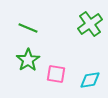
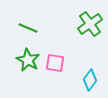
green star: rotated 10 degrees counterclockwise
pink square: moved 1 px left, 11 px up
cyan diamond: rotated 45 degrees counterclockwise
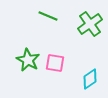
green line: moved 20 px right, 12 px up
cyan diamond: moved 1 px up; rotated 20 degrees clockwise
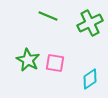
green cross: moved 1 px up; rotated 10 degrees clockwise
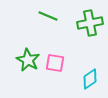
green cross: rotated 15 degrees clockwise
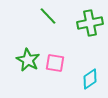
green line: rotated 24 degrees clockwise
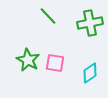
cyan diamond: moved 6 px up
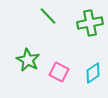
pink square: moved 4 px right, 9 px down; rotated 18 degrees clockwise
cyan diamond: moved 3 px right
